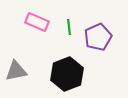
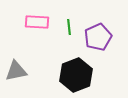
pink rectangle: rotated 20 degrees counterclockwise
black hexagon: moved 9 px right, 1 px down
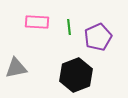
gray triangle: moved 3 px up
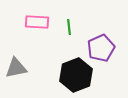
purple pentagon: moved 3 px right, 11 px down
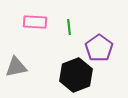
pink rectangle: moved 2 px left
purple pentagon: moved 2 px left; rotated 12 degrees counterclockwise
gray triangle: moved 1 px up
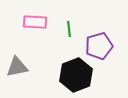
green line: moved 2 px down
purple pentagon: moved 2 px up; rotated 20 degrees clockwise
gray triangle: moved 1 px right
